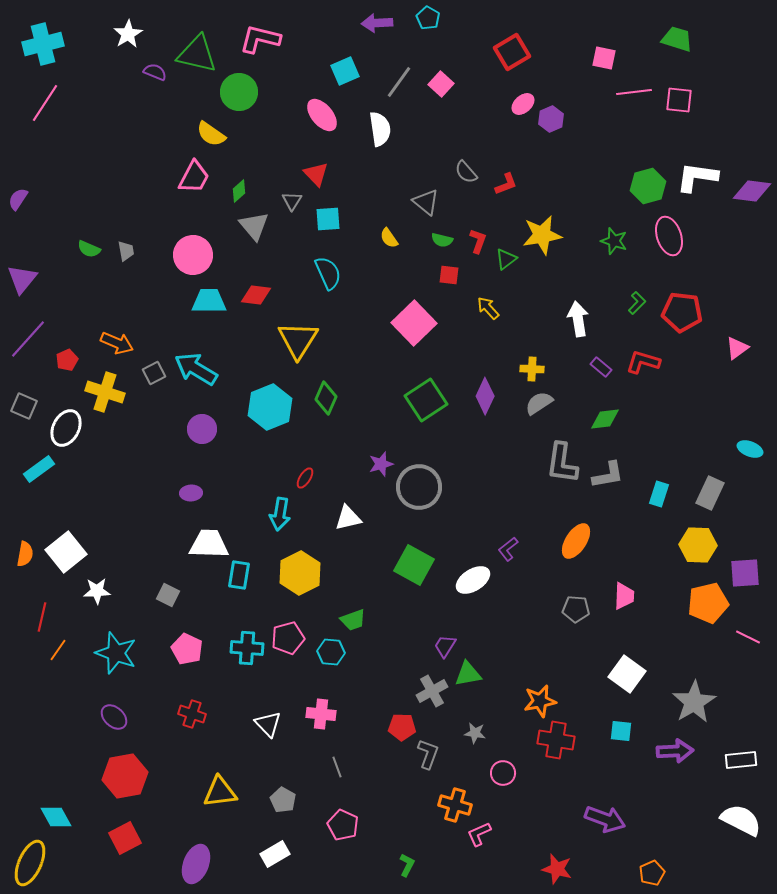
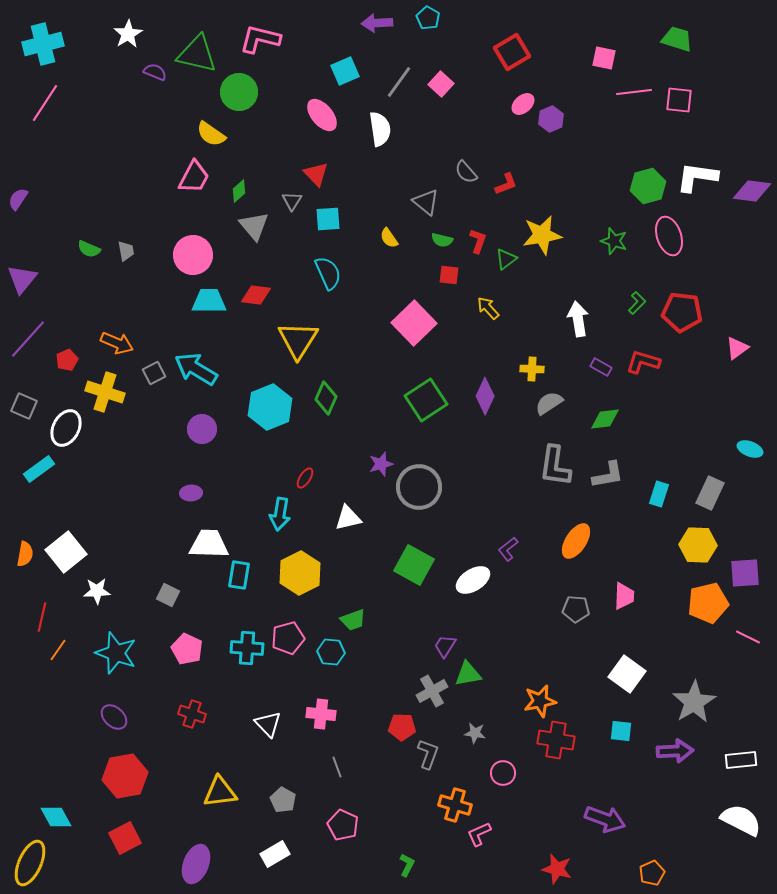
purple rectangle at (601, 367): rotated 10 degrees counterclockwise
gray semicircle at (539, 403): moved 10 px right
gray L-shape at (562, 463): moved 7 px left, 3 px down
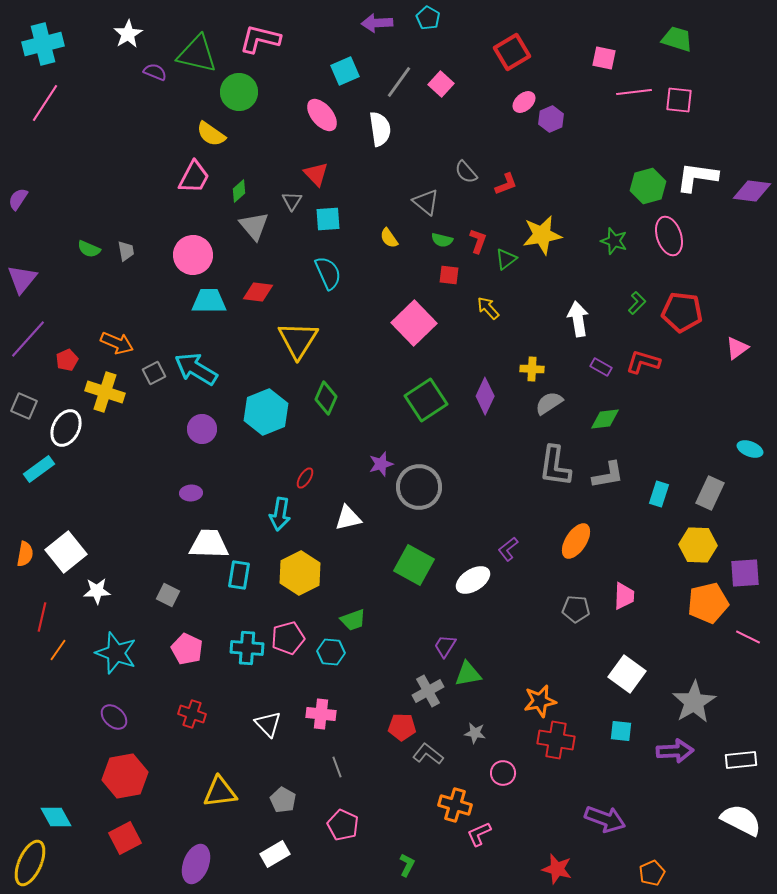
pink ellipse at (523, 104): moved 1 px right, 2 px up
red diamond at (256, 295): moved 2 px right, 3 px up
cyan hexagon at (270, 407): moved 4 px left, 5 px down
gray cross at (432, 691): moved 4 px left
gray L-shape at (428, 754): rotated 72 degrees counterclockwise
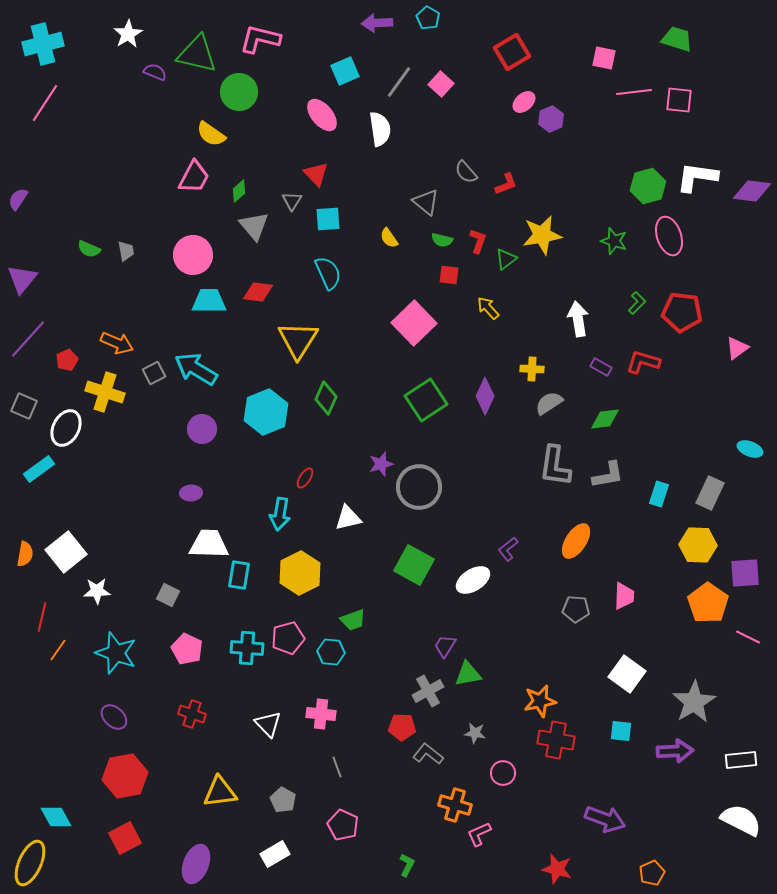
orange pentagon at (708, 603): rotated 24 degrees counterclockwise
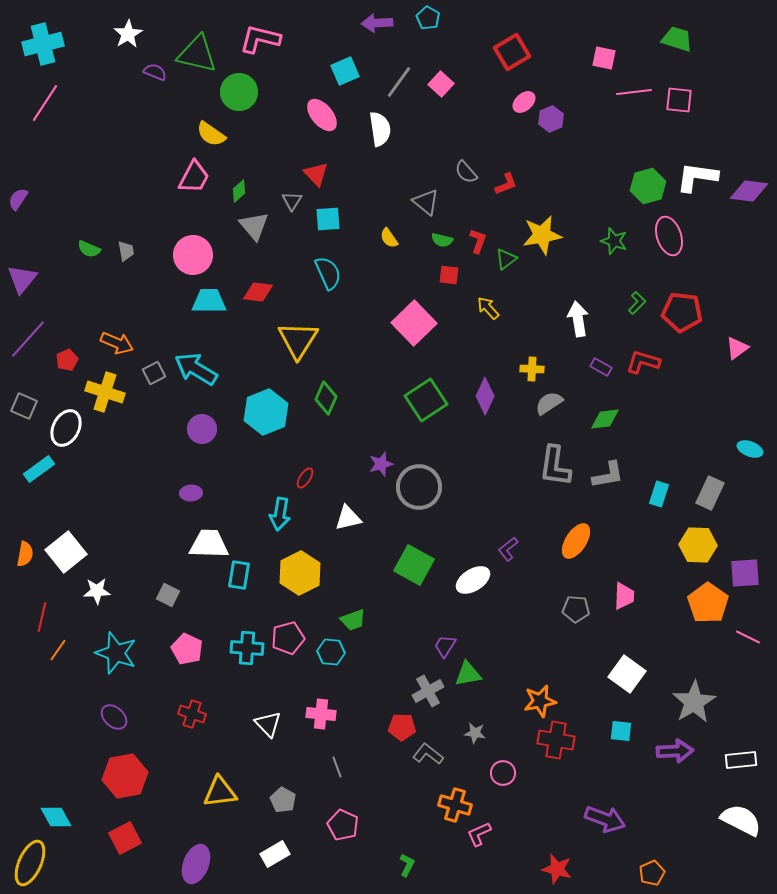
purple diamond at (752, 191): moved 3 px left
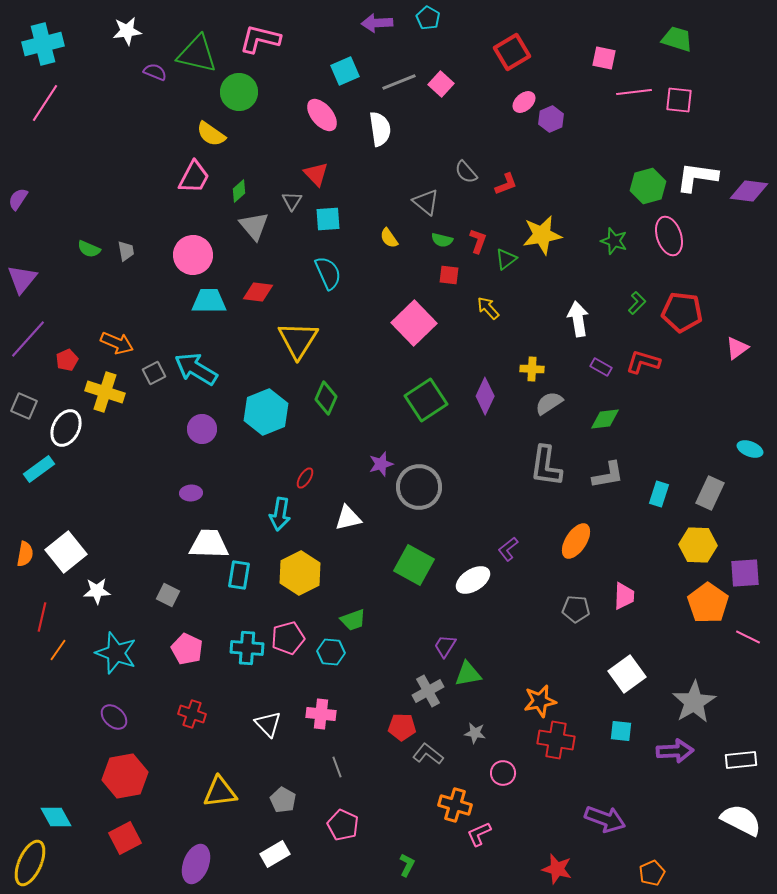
white star at (128, 34): moved 1 px left, 3 px up; rotated 24 degrees clockwise
gray line at (399, 82): rotated 32 degrees clockwise
gray L-shape at (555, 466): moved 9 px left
white square at (627, 674): rotated 18 degrees clockwise
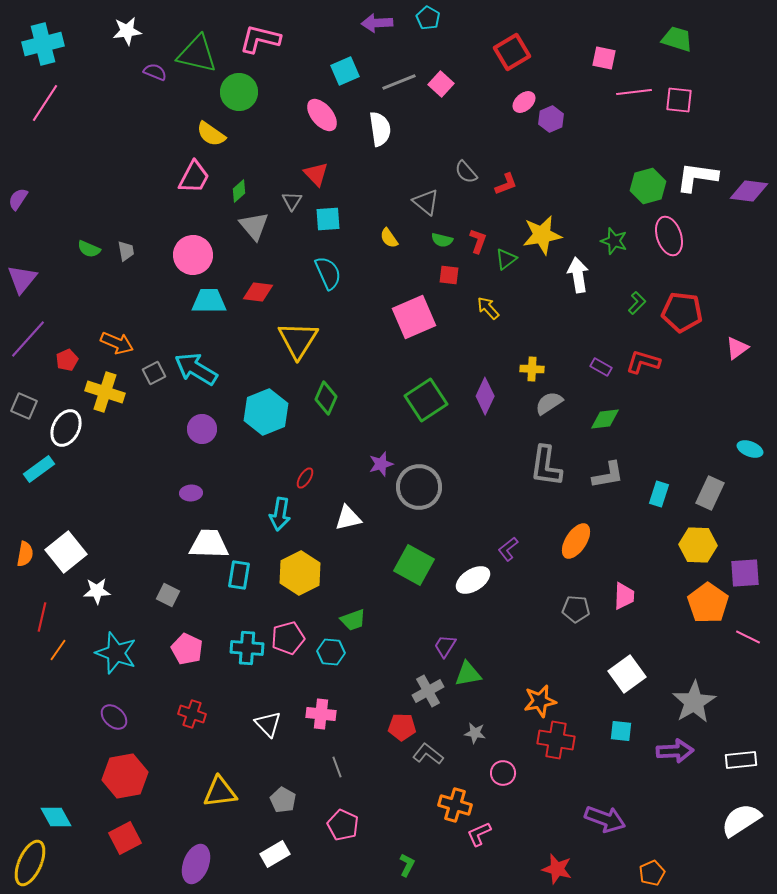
white arrow at (578, 319): moved 44 px up
pink square at (414, 323): moved 6 px up; rotated 21 degrees clockwise
white semicircle at (741, 820): rotated 60 degrees counterclockwise
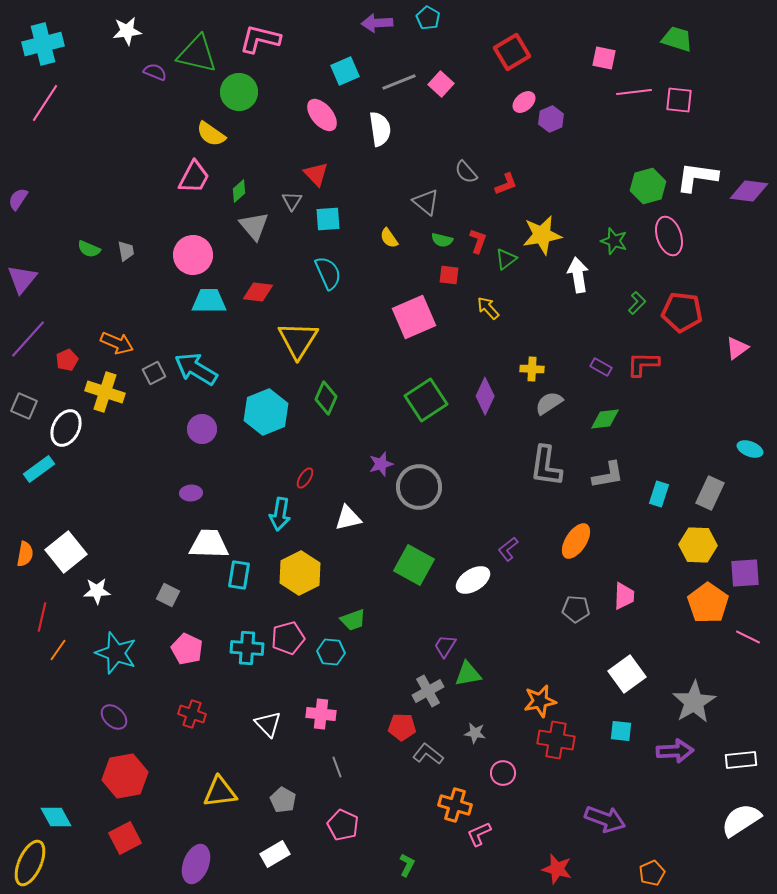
red L-shape at (643, 362): moved 2 px down; rotated 16 degrees counterclockwise
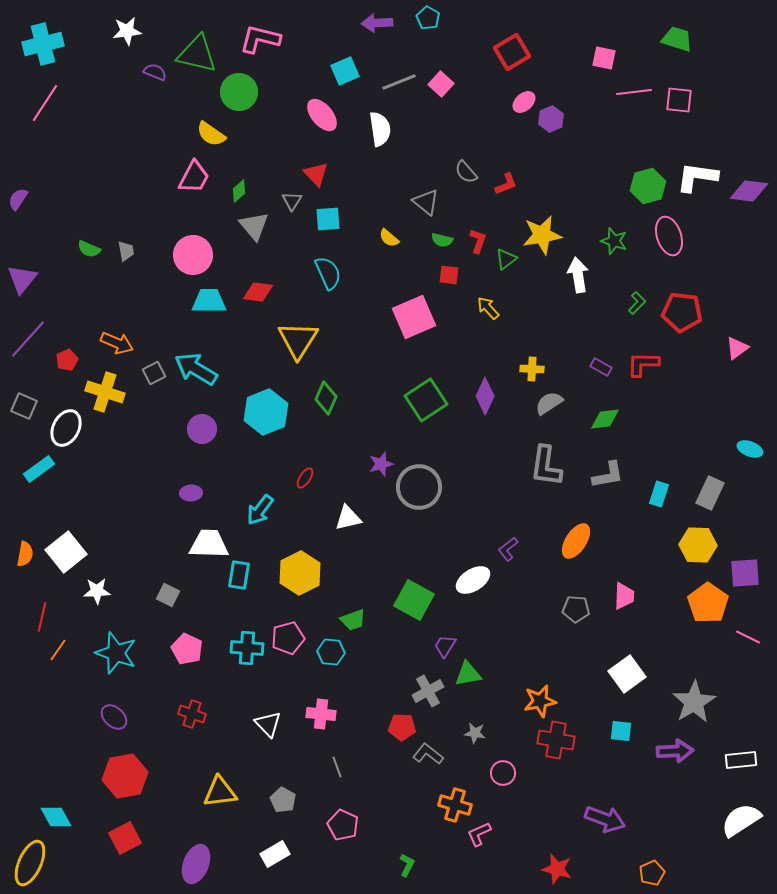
yellow semicircle at (389, 238): rotated 15 degrees counterclockwise
cyan arrow at (280, 514): moved 20 px left, 4 px up; rotated 28 degrees clockwise
green square at (414, 565): moved 35 px down
